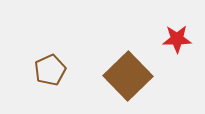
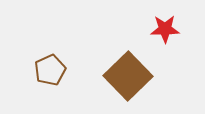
red star: moved 12 px left, 10 px up
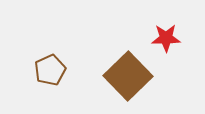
red star: moved 1 px right, 9 px down
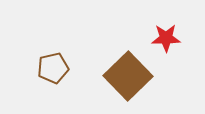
brown pentagon: moved 3 px right, 2 px up; rotated 12 degrees clockwise
